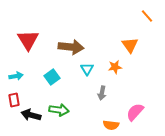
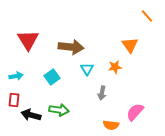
red rectangle: rotated 16 degrees clockwise
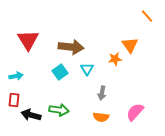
orange star: moved 8 px up
cyan square: moved 8 px right, 5 px up
orange semicircle: moved 10 px left, 8 px up
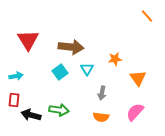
orange triangle: moved 8 px right, 33 px down
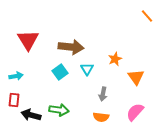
orange star: rotated 16 degrees counterclockwise
orange triangle: moved 2 px left, 1 px up
gray arrow: moved 1 px right, 1 px down
